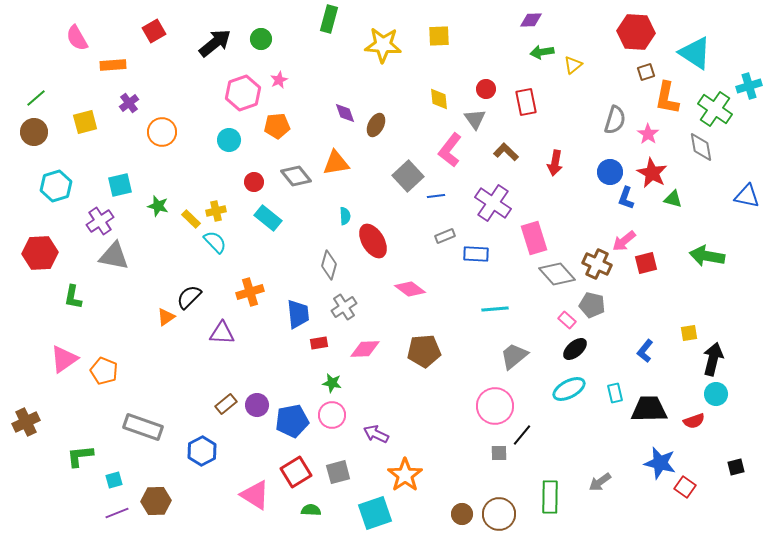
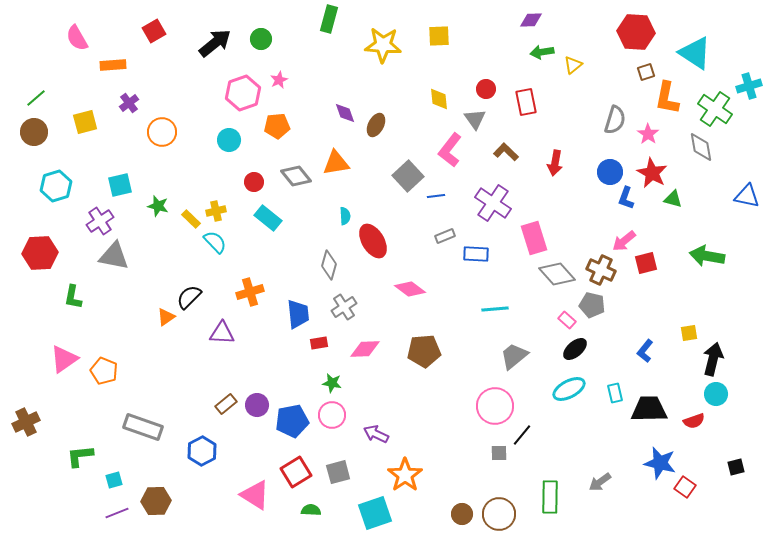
brown cross at (597, 264): moved 4 px right, 6 px down
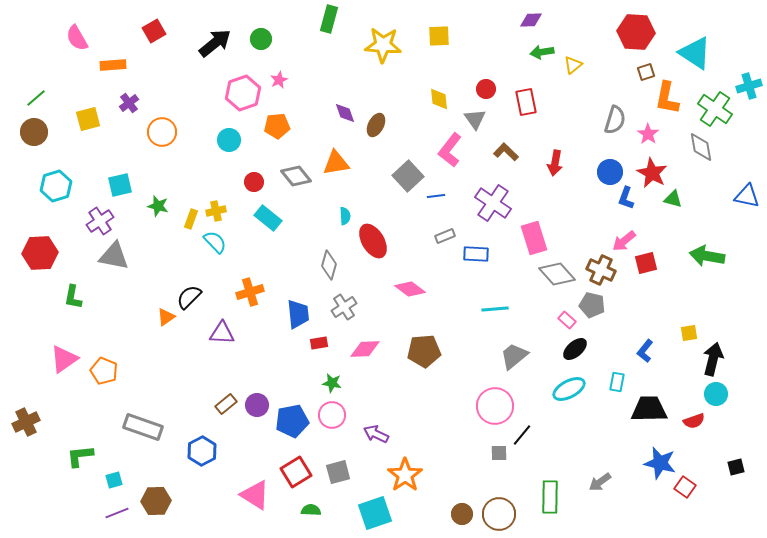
yellow square at (85, 122): moved 3 px right, 3 px up
yellow rectangle at (191, 219): rotated 66 degrees clockwise
cyan rectangle at (615, 393): moved 2 px right, 11 px up; rotated 24 degrees clockwise
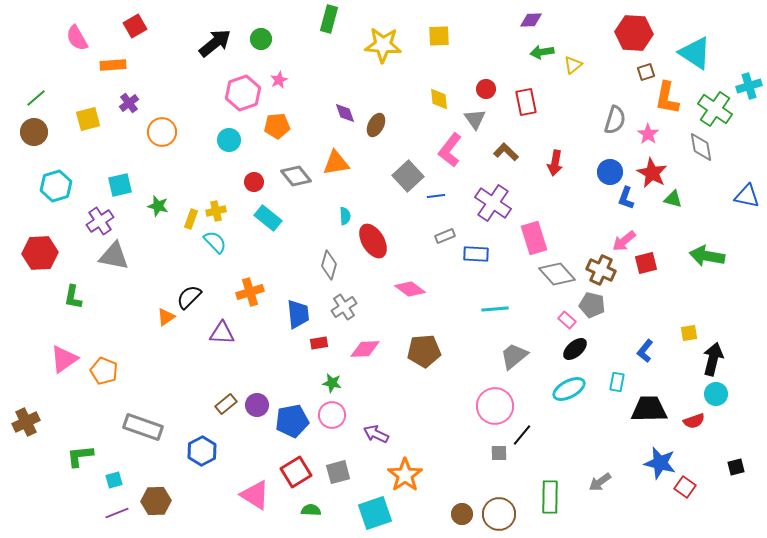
red square at (154, 31): moved 19 px left, 5 px up
red hexagon at (636, 32): moved 2 px left, 1 px down
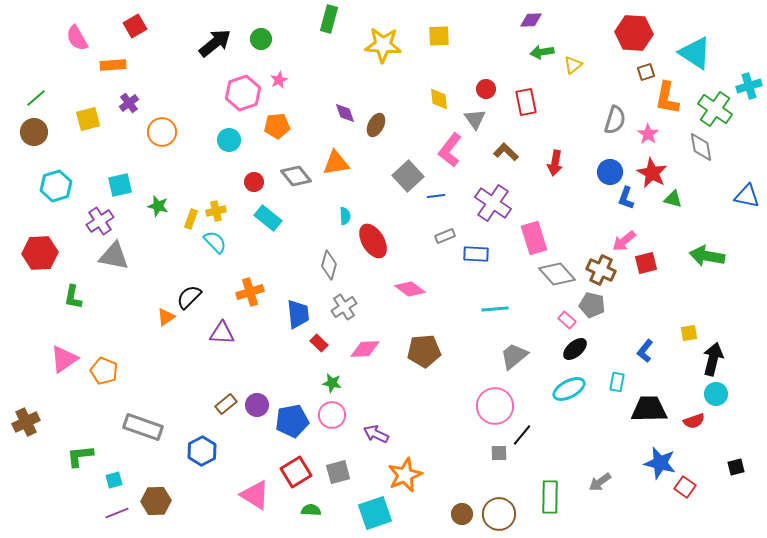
red rectangle at (319, 343): rotated 54 degrees clockwise
orange star at (405, 475): rotated 12 degrees clockwise
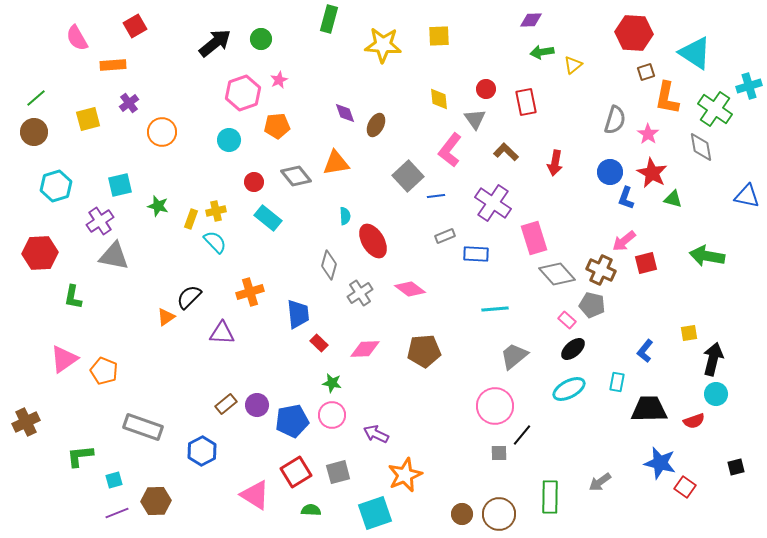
gray cross at (344, 307): moved 16 px right, 14 px up
black ellipse at (575, 349): moved 2 px left
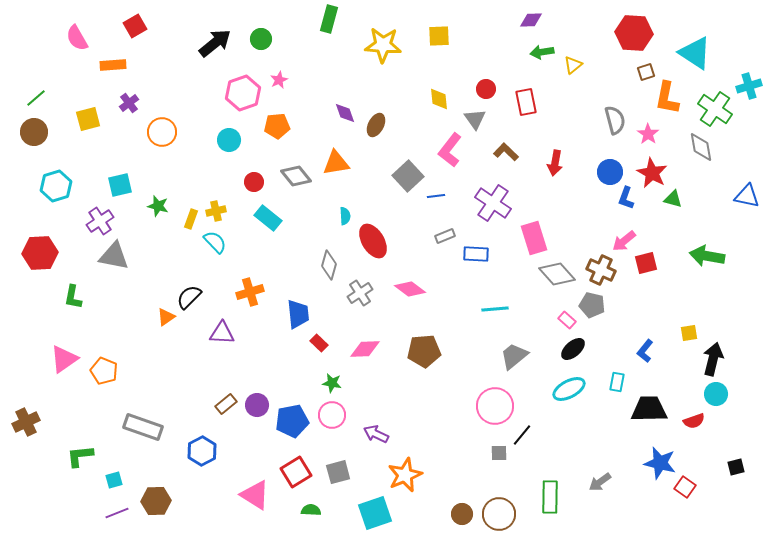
gray semicircle at (615, 120): rotated 32 degrees counterclockwise
